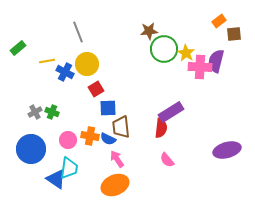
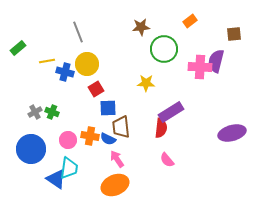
orange rectangle: moved 29 px left
brown star: moved 8 px left, 4 px up
yellow star: moved 40 px left, 30 px down; rotated 30 degrees counterclockwise
blue cross: rotated 12 degrees counterclockwise
purple ellipse: moved 5 px right, 17 px up
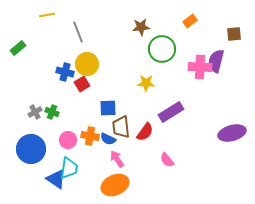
green circle: moved 2 px left
yellow line: moved 46 px up
red square: moved 14 px left, 5 px up
red semicircle: moved 16 px left, 4 px down; rotated 30 degrees clockwise
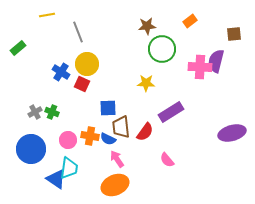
brown star: moved 6 px right, 1 px up
blue cross: moved 4 px left; rotated 18 degrees clockwise
red square: rotated 35 degrees counterclockwise
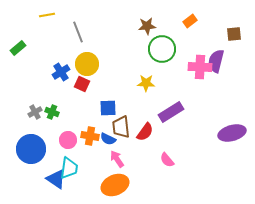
blue cross: rotated 24 degrees clockwise
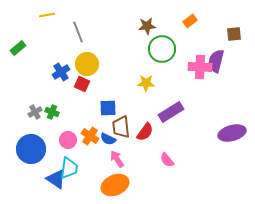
orange cross: rotated 24 degrees clockwise
